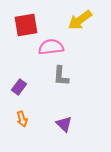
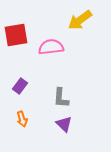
red square: moved 10 px left, 10 px down
gray L-shape: moved 22 px down
purple rectangle: moved 1 px right, 1 px up
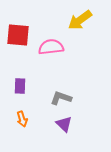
red square: moved 2 px right; rotated 15 degrees clockwise
purple rectangle: rotated 35 degrees counterclockwise
gray L-shape: rotated 105 degrees clockwise
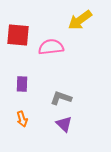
purple rectangle: moved 2 px right, 2 px up
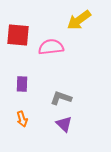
yellow arrow: moved 1 px left
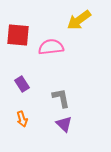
purple rectangle: rotated 35 degrees counterclockwise
gray L-shape: rotated 60 degrees clockwise
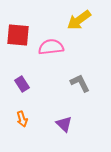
gray L-shape: moved 19 px right, 15 px up; rotated 15 degrees counterclockwise
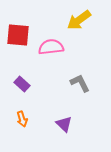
purple rectangle: rotated 14 degrees counterclockwise
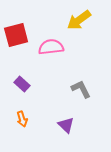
red square: moved 2 px left; rotated 20 degrees counterclockwise
gray L-shape: moved 1 px right, 6 px down
purple triangle: moved 2 px right, 1 px down
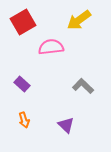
red square: moved 7 px right, 13 px up; rotated 15 degrees counterclockwise
gray L-shape: moved 2 px right, 3 px up; rotated 20 degrees counterclockwise
orange arrow: moved 2 px right, 1 px down
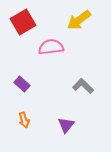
purple triangle: rotated 24 degrees clockwise
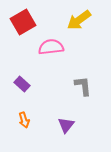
gray L-shape: rotated 40 degrees clockwise
